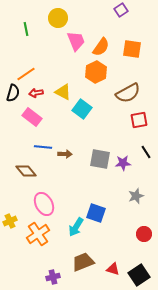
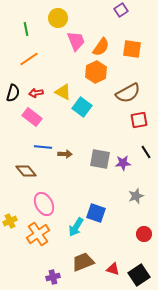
orange line: moved 3 px right, 15 px up
cyan square: moved 2 px up
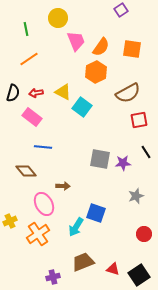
brown arrow: moved 2 px left, 32 px down
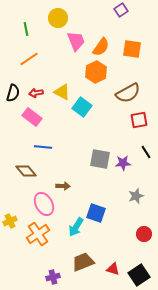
yellow triangle: moved 1 px left
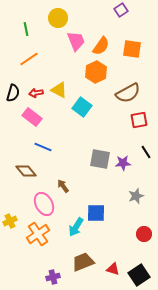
orange semicircle: moved 1 px up
yellow triangle: moved 3 px left, 2 px up
blue line: rotated 18 degrees clockwise
brown arrow: rotated 128 degrees counterclockwise
blue square: rotated 18 degrees counterclockwise
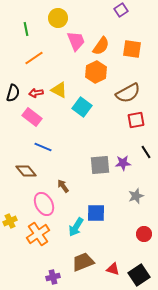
orange line: moved 5 px right, 1 px up
red square: moved 3 px left
gray square: moved 6 px down; rotated 15 degrees counterclockwise
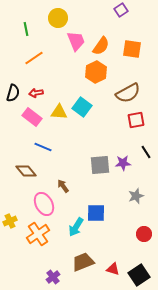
yellow triangle: moved 22 px down; rotated 24 degrees counterclockwise
purple cross: rotated 24 degrees counterclockwise
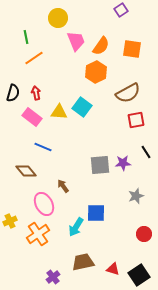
green line: moved 8 px down
red arrow: rotated 88 degrees clockwise
brown trapezoid: rotated 10 degrees clockwise
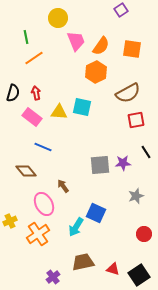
cyan square: rotated 24 degrees counterclockwise
blue square: rotated 24 degrees clockwise
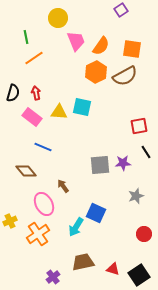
brown semicircle: moved 3 px left, 17 px up
red square: moved 3 px right, 6 px down
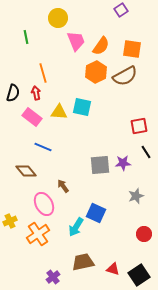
orange line: moved 9 px right, 15 px down; rotated 72 degrees counterclockwise
